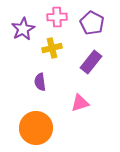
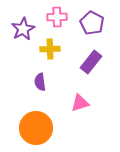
yellow cross: moved 2 px left, 1 px down; rotated 12 degrees clockwise
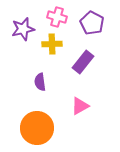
pink cross: rotated 18 degrees clockwise
purple star: rotated 15 degrees clockwise
yellow cross: moved 2 px right, 5 px up
purple rectangle: moved 8 px left
pink triangle: moved 3 px down; rotated 12 degrees counterclockwise
orange circle: moved 1 px right
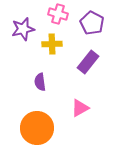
pink cross: moved 1 px right, 3 px up
purple rectangle: moved 5 px right
pink triangle: moved 2 px down
